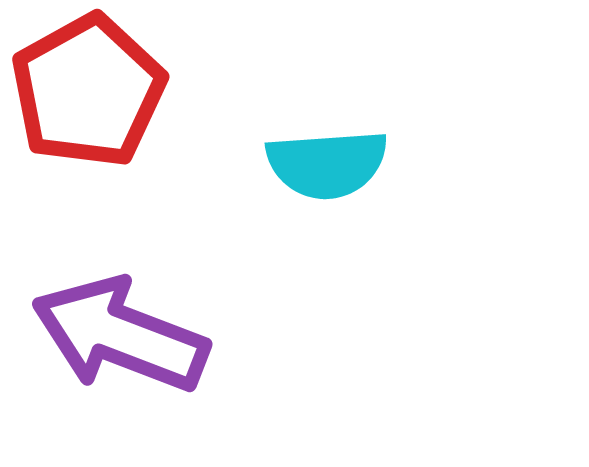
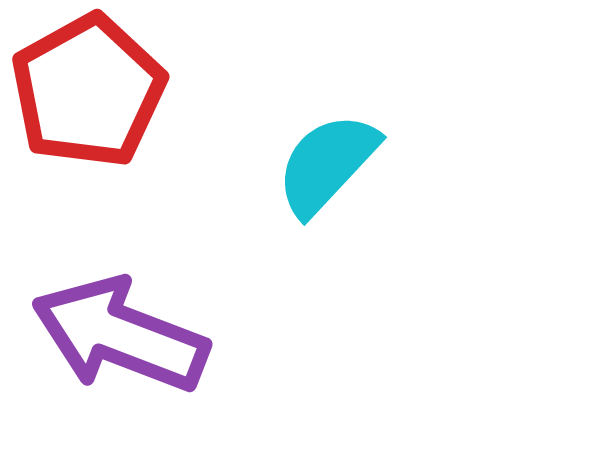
cyan semicircle: rotated 137 degrees clockwise
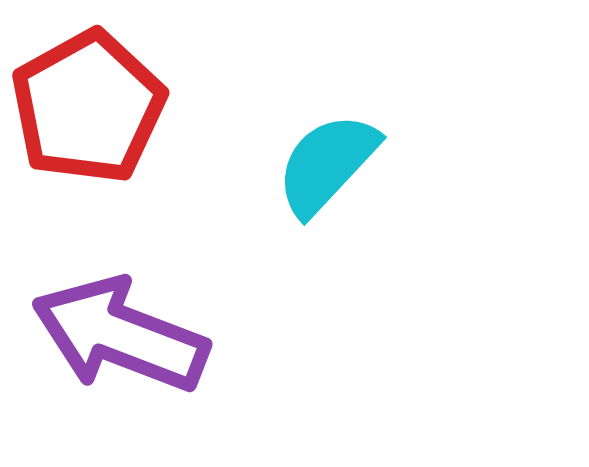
red pentagon: moved 16 px down
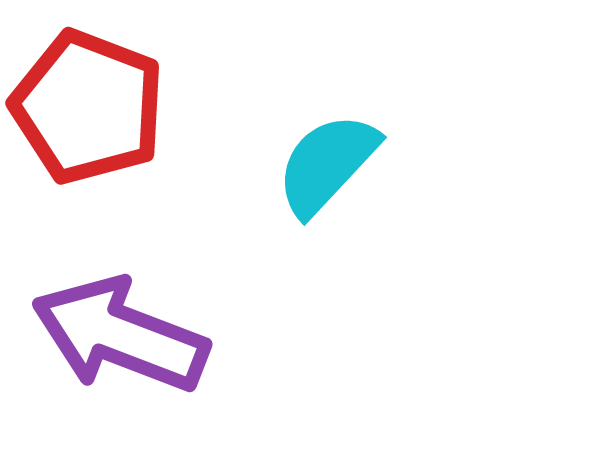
red pentagon: rotated 22 degrees counterclockwise
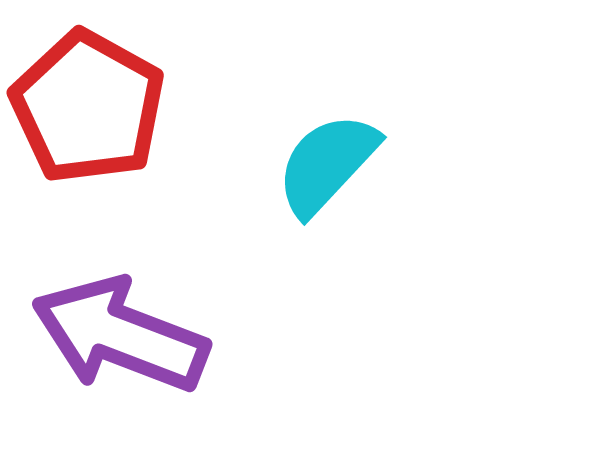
red pentagon: rotated 8 degrees clockwise
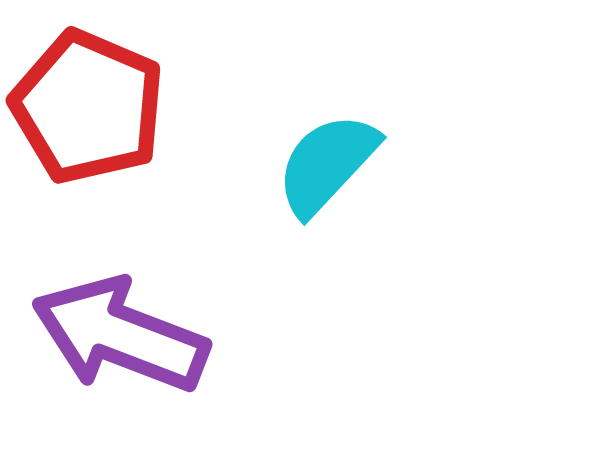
red pentagon: rotated 6 degrees counterclockwise
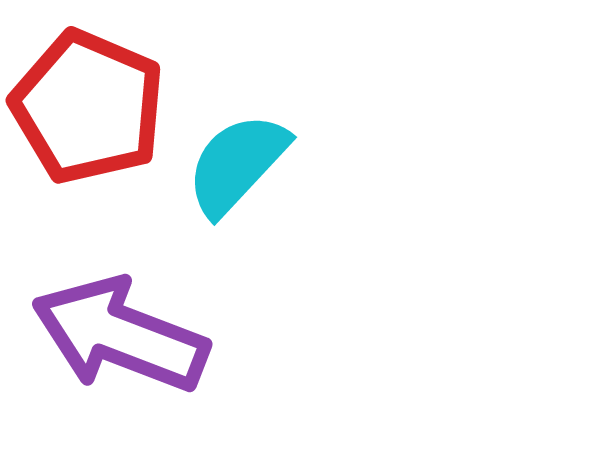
cyan semicircle: moved 90 px left
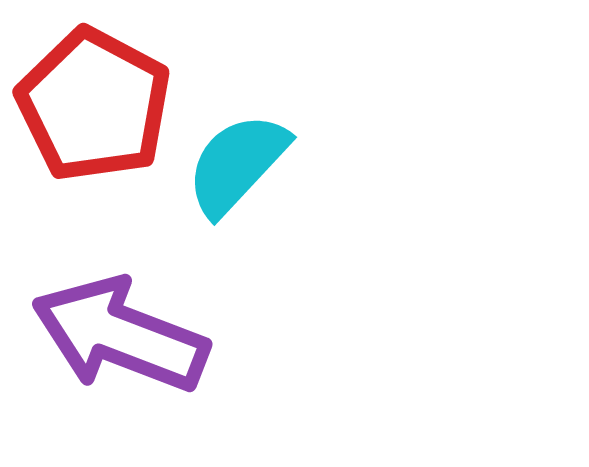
red pentagon: moved 6 px right, 2 px up; rotated 5 degrees clockwise
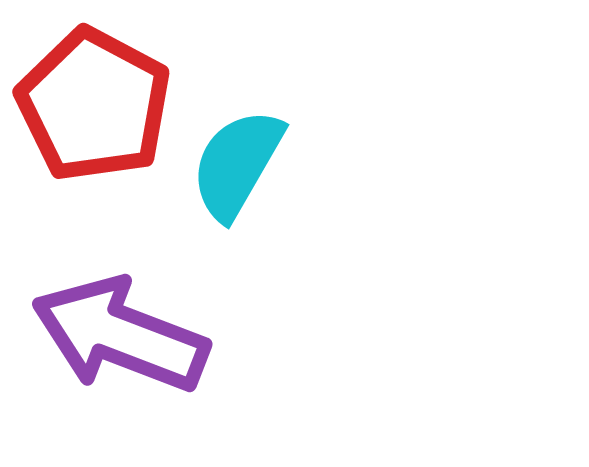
cyan semicircle: rotated 13 degrees counterclockwise
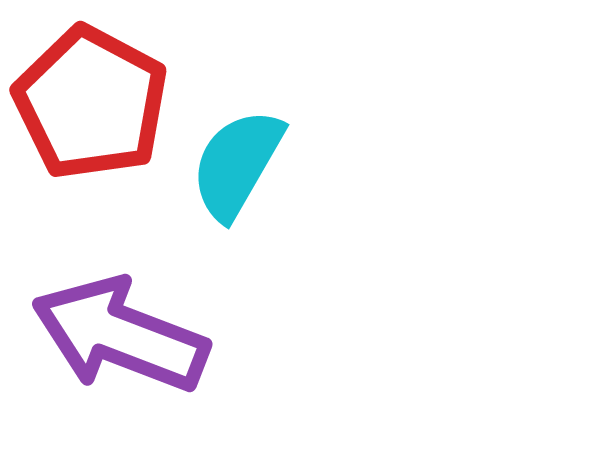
red pentagon: moved 3 px left, 2 px up
